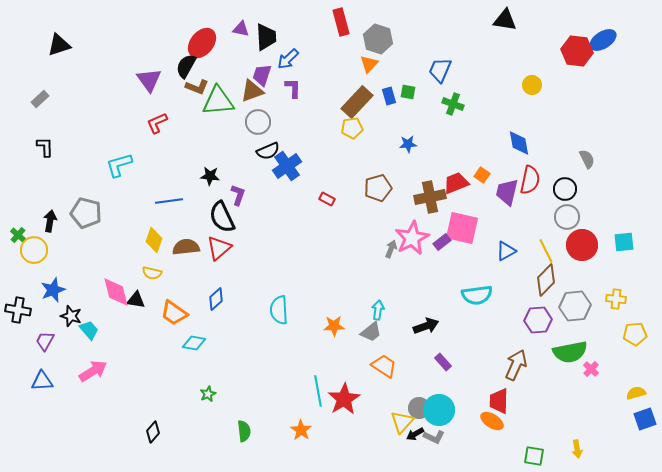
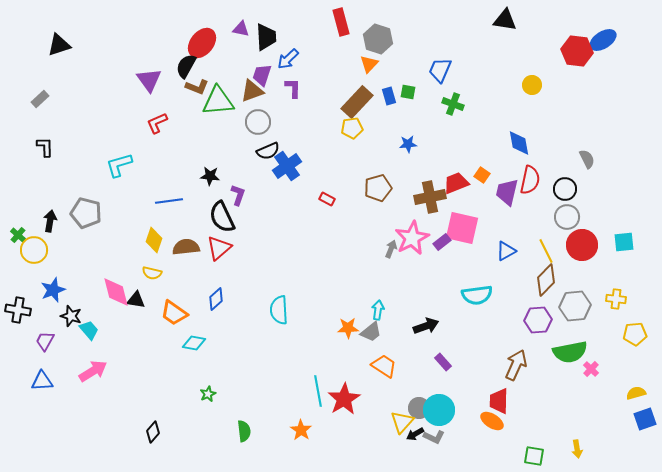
orange star at (334, 326): moved 14 px right, 2 px down
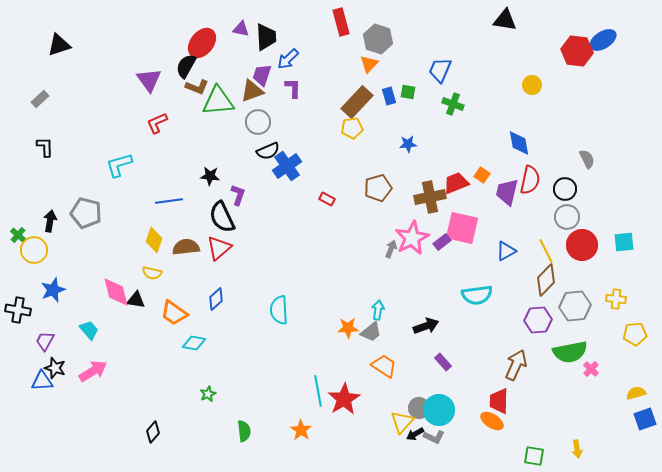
black star at (71, 316): moved 16 px left, 52 px down
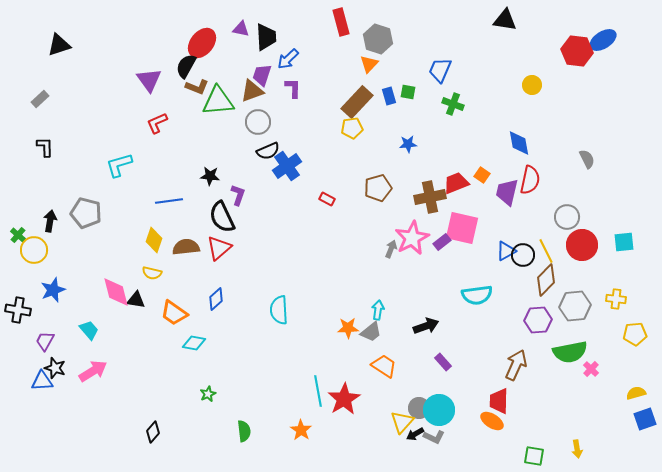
black circle at (565, 189): moved 42 px left, 66 px down
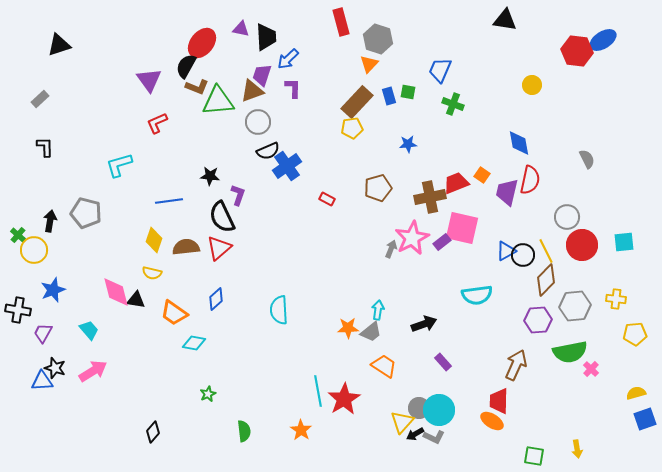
black arrow at (426, 326): moved 2 px left, 2 px up
purple trapezoid at (45, 341): moved 2 px left, 8 px up
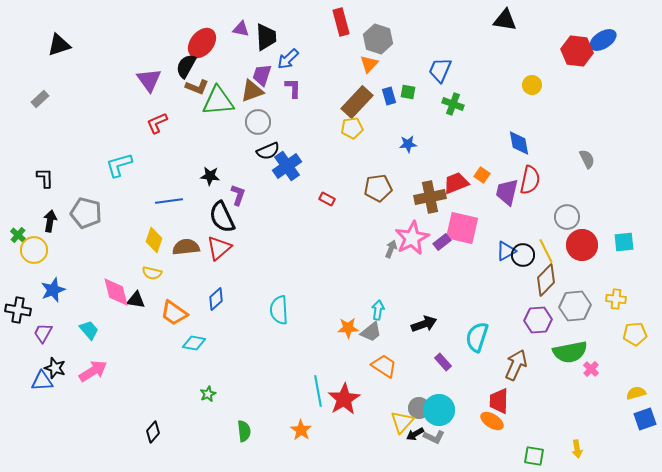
black L-shape at (45, 147): moved 31 px down
brown pentagon at (378, 188): rotated 8 degrees clockwise
cyan semicircle at (477, 295): moved 42 px down; rotated 116 degrees clockwise
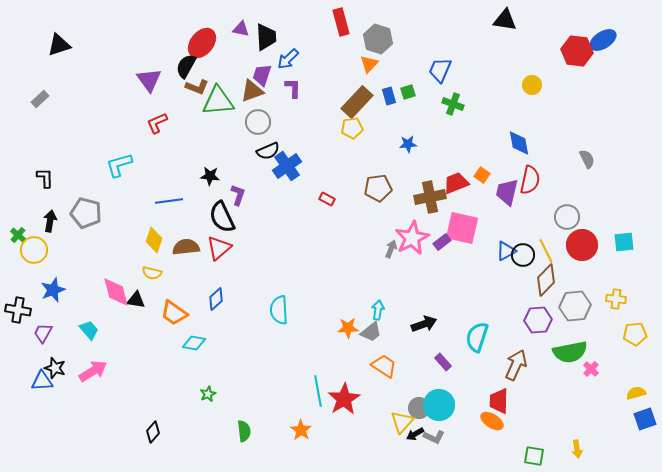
green square at (408, 92): rotated 28 degrees counterclockwise
cyan circle at (439, 410): moved 5 px up
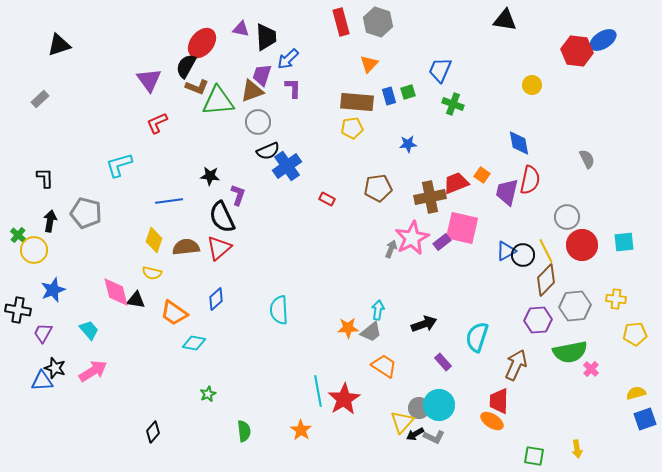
gray hexagon at (378, 39): moved 17 px up
brown rectangle at (357, 102): rotated 52 degrees clockwise
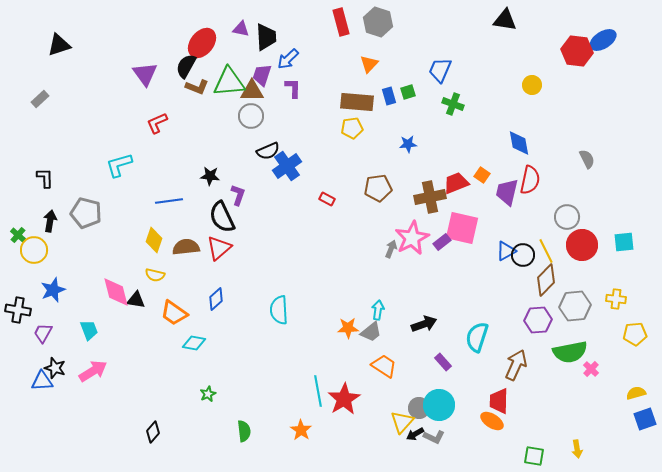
purple triangle at (149, 80): moved 4 px left, 6 px up
brown triangle at (252, 91): rotated 20 degrees clockwise
green triangle at (218, 101): moved 11 px right, 19 px up
gray circle at (258, 122): moved 7 px left, 6 px up
yellow semicircle at (152, 273): moved 3 px right, 2 px down
cyan trapezoid at (89, 330): rotated 20 degrees clockwise
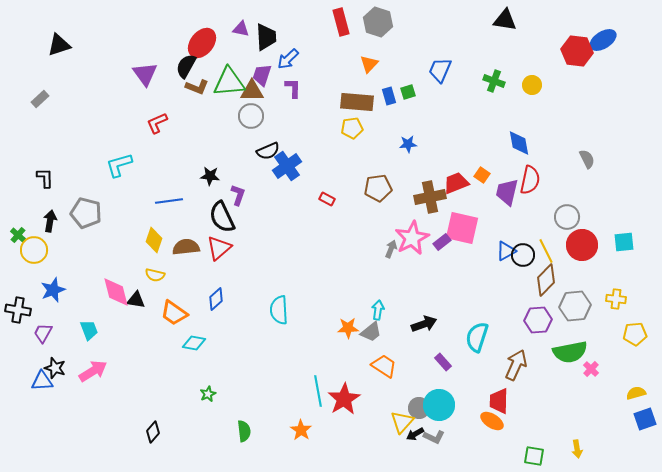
green cross at (453, 104): moved 41 px right, 23 px up
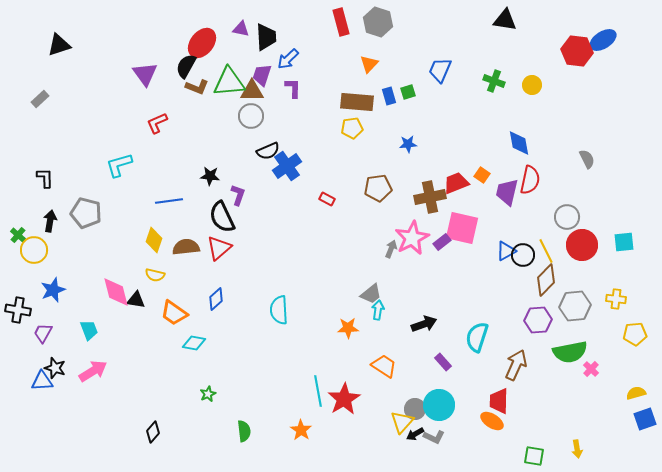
gray trapezoid at (371, 332): moved 38 px up
gray circle at (419, 408): moved 4 px left, 1 px down
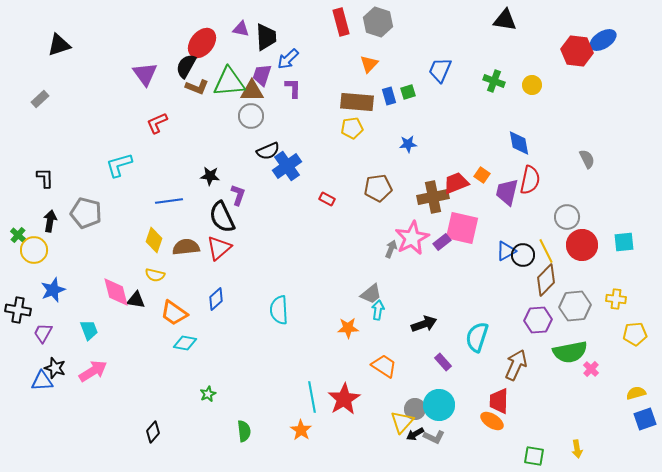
brown cross at (430, 197): moved 3 px right
cyan diamond at (194, 343): moved 9 px left
cyan line at (318, 391): moved 6 px left, 6 px down
